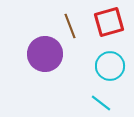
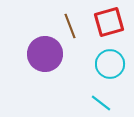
cyan circle: moved 2 px up
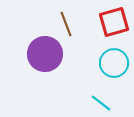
red square: moved 5 px right
brown line: moved 4 px left, 2 px up
cyan circle: moved 4 px right, 1 px up
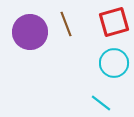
purple circle: moved 15 px left, 22 px up
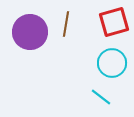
brown line: rotated 30 degrees clockwise
cyan circle: moved 2 px left
cyan line: moved 6 px up
